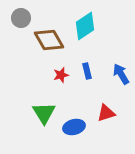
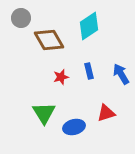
cyan diamond: moved 4 px right
blue rectangle: moved 2 px right
red star: moved 2 px down
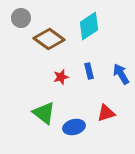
brown diamond: moved 1 px up; rotated 24 degrees counterclockwise
green triangle: rotated 20 degrees counterclockwise
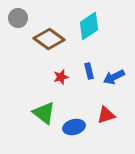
gray circle: moved 3 px left
blue arrow: moved 7 px left, 3 px down; rotated 85 degrees counterclockwise
red triangle: moved 2 px down
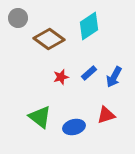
blue rectangle: moved 2 px down; rotated 63 degrees clockwise
blue arrow: rotated 35 degrees counterclockwise
green triangle: moved 4 px left, 4 px down
